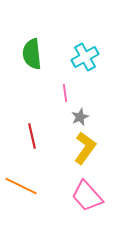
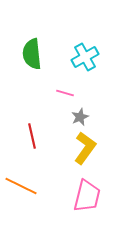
pink line: rotated 66 degrees counterclockwise
pink trapezoid: rotated 124 degrees counterclockwise
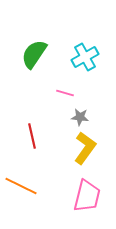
green semicircle: moved 2 px right; rotated 40 degrees clockwise
gray star: rotated 30 degrees clockwise
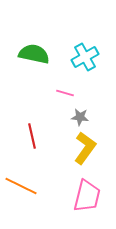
green semicircle: rotated 68 degrees clockwise
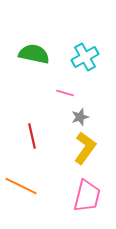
gray star: rotated 24 degrees counterclockwise
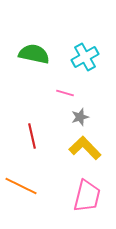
yellow L-shape: rotated 80 degrees counterclockwise
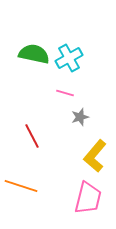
cyan cross: moved 16 px left, 1 px down
red line: rotated 15 degrees counterclockwise
yellow L-shape: moved 10 px right, 8 px down; rotated 96 degrees counterclockwise
orange line: rotated 8 degrees counterclockwise
pink trapezoid: moved 1 px right, 2 px down
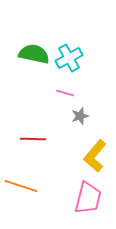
gray star: moved 1 px up
red line: moved 1 px right, 3 px down; rotated 60 degrees counterclockwise
